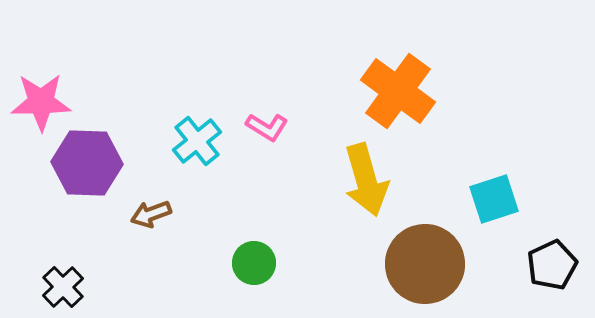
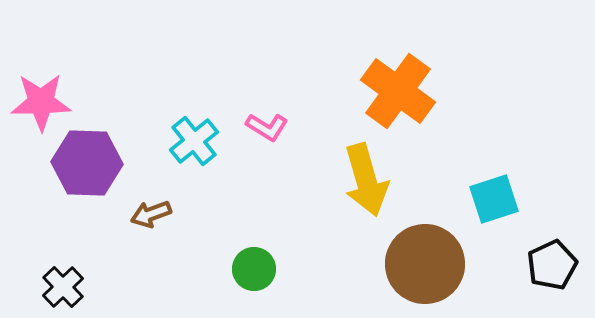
cyan cross: moved 3 px left
green circle: moved 6 px down
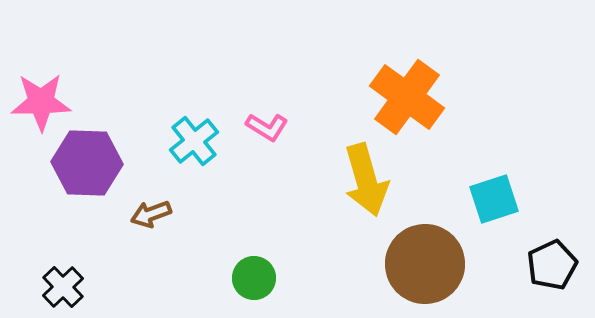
orange cross: moved 9 px right, 6 px down
green circle: moved 9 px down
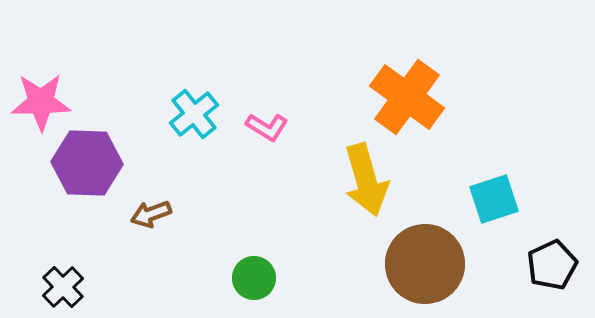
cyan cross: moved 27 px up
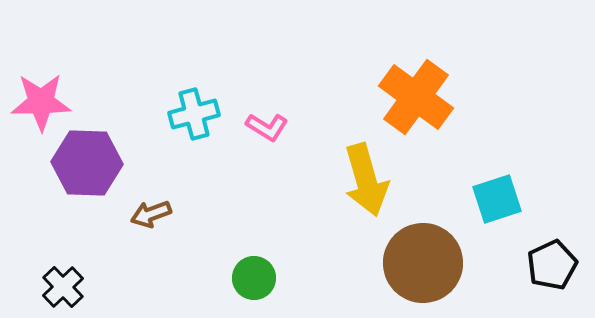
orange cross: moved 9 px right
cyan cross: rotated 24 degrees clockwise
cyan square: moved 3 px right
brown circle: moved 2 px left, 1 px up
